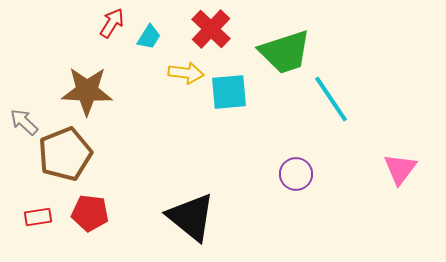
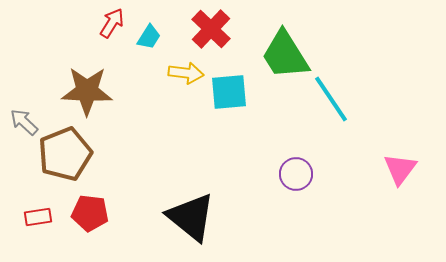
green trapezoid: moved 3 px down; rotated 76 degrees clockwise
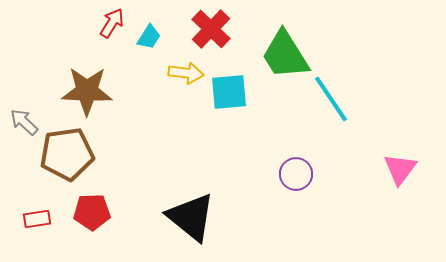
brown pentagon: moved 2 px right; rotated 14 degrees clockwise
red pentagon: moved 2 px right, 1 px up; rotated 9 degrees counterclockwise
red rectangle: moved 1 px left, 2 px down
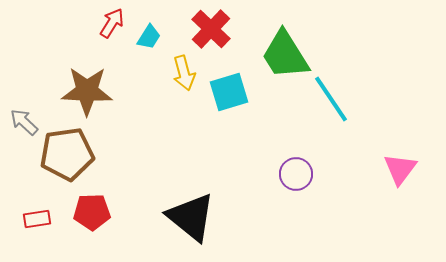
yellow arrow: moved 2 px left; rotated 68 degrees clockwise
cyan square: rotated 12 degrees counterclockwise
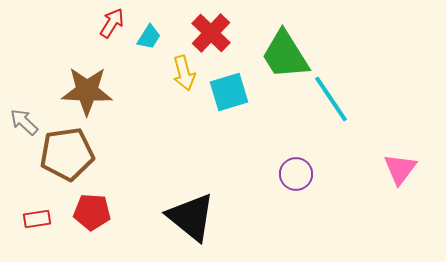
red cross: moved 4 px down
red pentagon: rotated 6 degrees clockwise
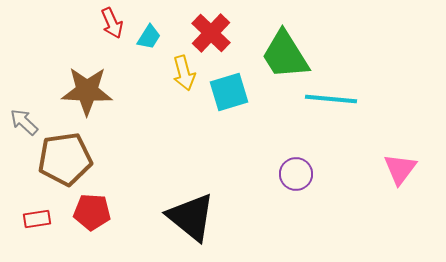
red arrow: rotated 124 degrees clockwise
cyan line: rotated 51 degrees counterclockwise
brown pentagon: moved 2 px left, 5 px down
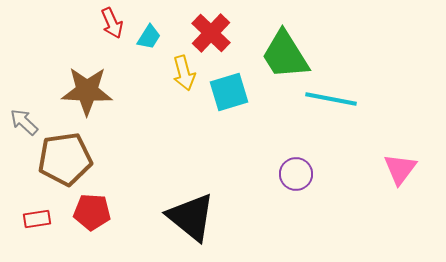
cyan line: rotated 6 degrees clockwise
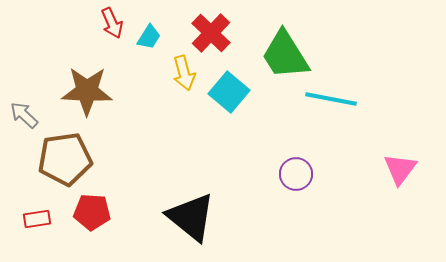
cyan square: rotated 33 degrees counterclockwise
gray arrow: moved 7 px up
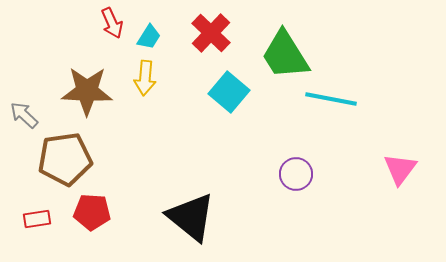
yellow arrow: moved 39 px left, 5 px down; rotated 20 degrees clockwise
